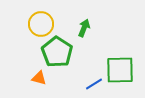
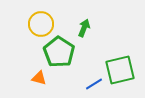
green pentagon: moved 2 px right
green square: rotated 12 degrees counterclockwise
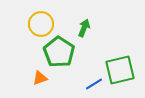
orange triangle: moved 1 px right; rotated 35 degrees counterclockwise
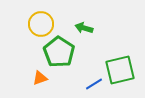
green arrow: rotated 96 degrees counterclockwise
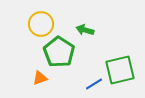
green arrow: moved 1 px right, 2 px down
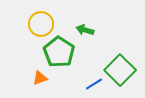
green square: rotated 32 degrees counterclockwise
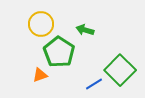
orange triangle: moved 3 px up
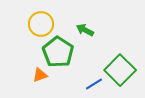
green arrow: rotated 12 degrees clockwise
green pentagon: moved 1 px left
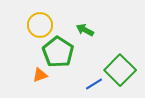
yellow circle: moved 1 px left, 1 px down
